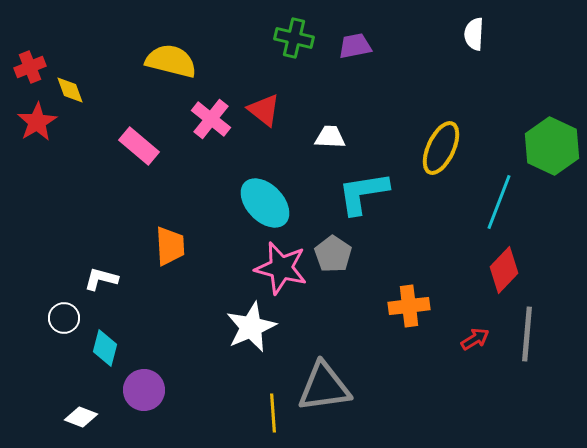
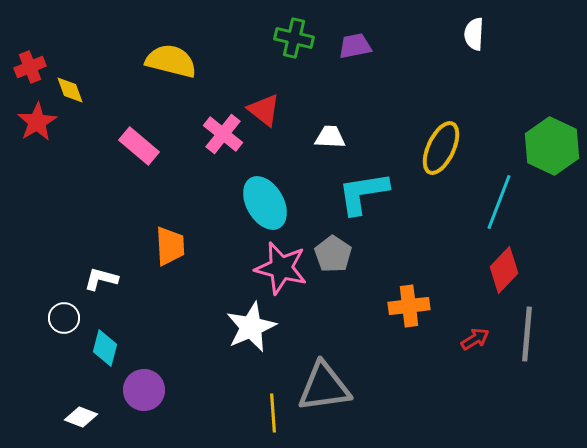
pink cross: moved 12 px right, 15 px down
cyan ellipse: rotated 14 degrees clockwise
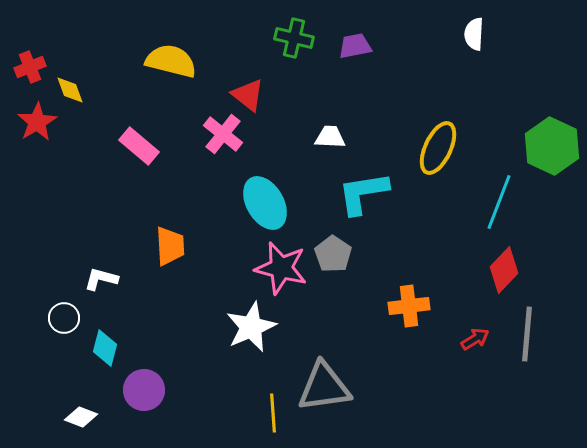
red triangle: moved 16 px left, 15 px up
yellow ellipse: moved 3 px left
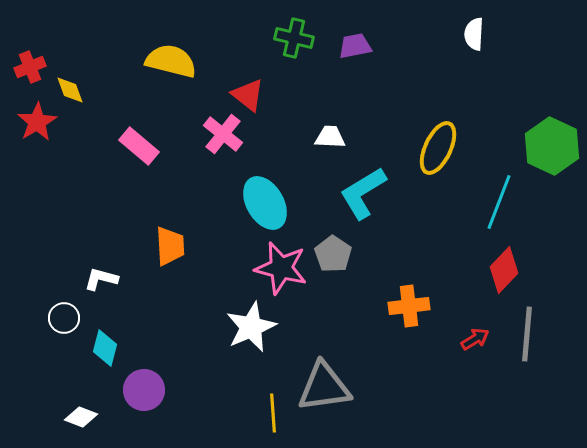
cyan L-shape: rotated 22 degrees counterclockwise
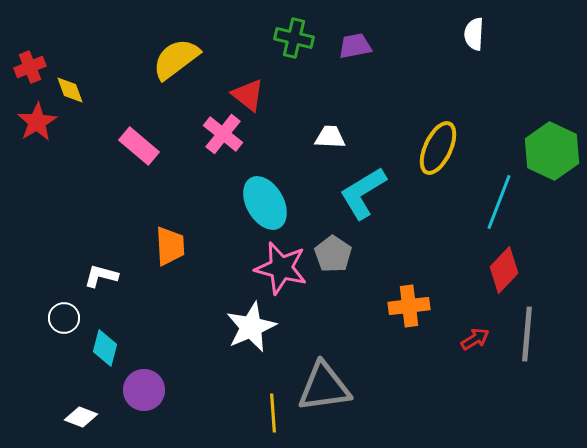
yellow semicircle: moved 5 px right, 2 px up; rotated 51 degrees counterclockwise
green hexagon: moved 5 px down
white L-shape: moved 3 px up
